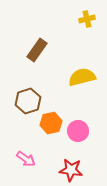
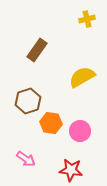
yellow semicircle: rotated 16 degrees counterclockwise
orange hexagon: rotated 20 degrees clockwise
pink circle: moved 2 px right
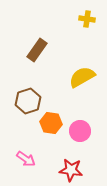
yellow cross: rotated 21 degrees clockwise
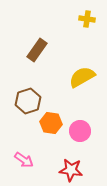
pink arrow: moved 2 px left, 1 px down
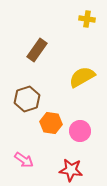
brown hexagon: moved 1 px left, 2 px up
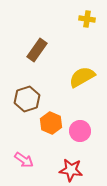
orange hexagon: rotated 15 degrees clockwise
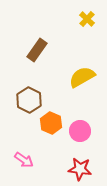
yellow cross: rotated 35 degrees clockwise
brown hexagon: moved 2 px right, 1 px down; rotated 15 degrees counterclockwise
red star: moved 9 px right, 1 px up
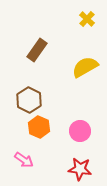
yellow semicircle: moved 3 px right, 10 px up
orange hexagon: moved 12 px left, 4 px down
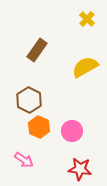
pink circle: moved 8 px left
